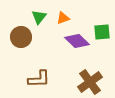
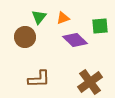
green square: moved 2 px left, 6 px up
brown circle: moved 4 px right
purple diamond: moved 2 px left, 1 px up
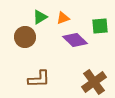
green triangle: moved 1 px right; rotated 21 degrees clockwise
brown cross: moved 4 px right
